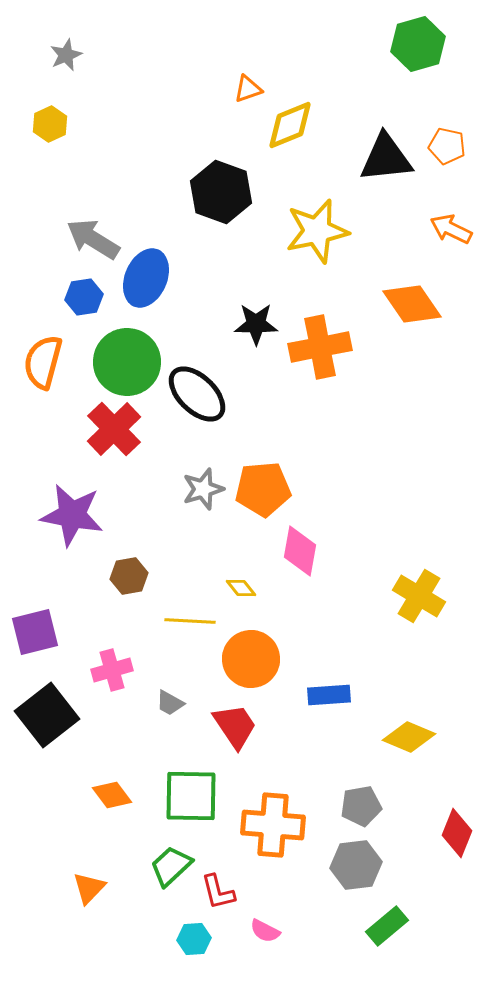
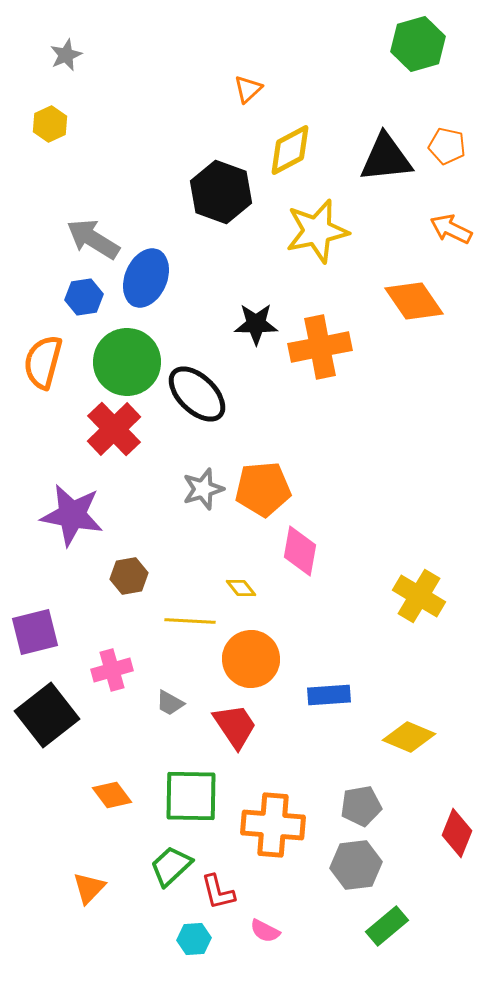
orange triangle at (248, 89): rotated 24 degrees counterclockwise
yellow diamond at (290, 125): moved 25 px down; rotated 6 degrees counterclockwise
orange diamond at (412, 304): moved 2 px right, 3 px up
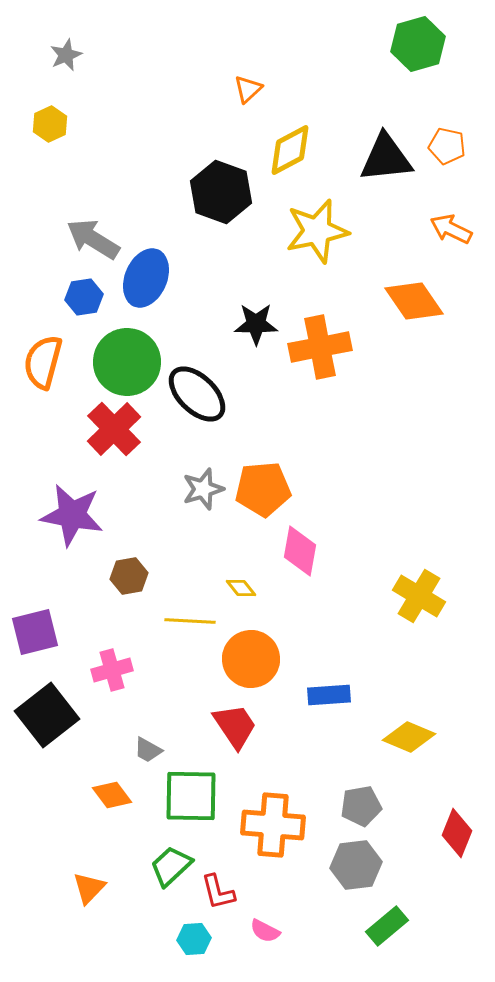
gray trapezoid at (170, 703): moved 22 px left, 47 px down
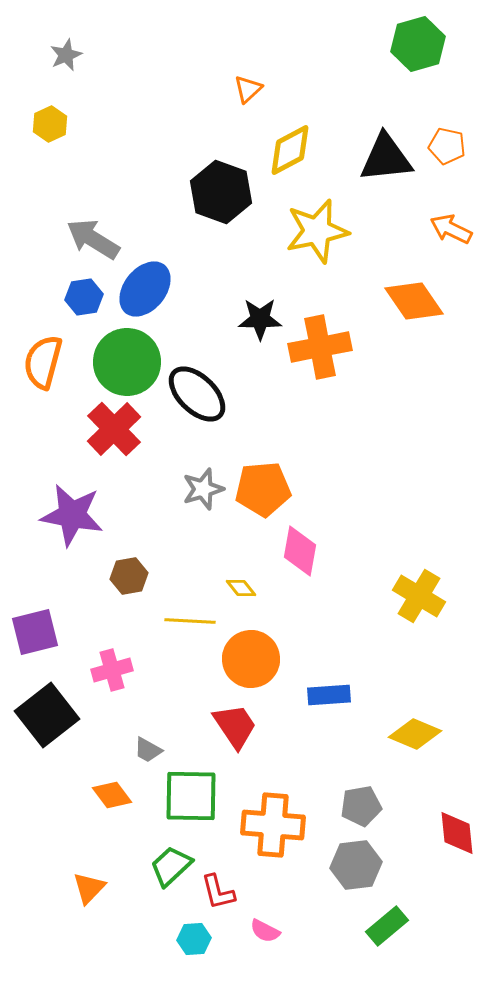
blue ellipse at (146, 278): moved 1 px left, 11 px down; rotated 16 degrees clockwise
black star at (256, 324): moved 4 px right, 5 px up
yellow diamond at (409, 737): moved 6 px right, 3 px up
red diamond at (457, 833): rotated 27 degrees counterclockwise
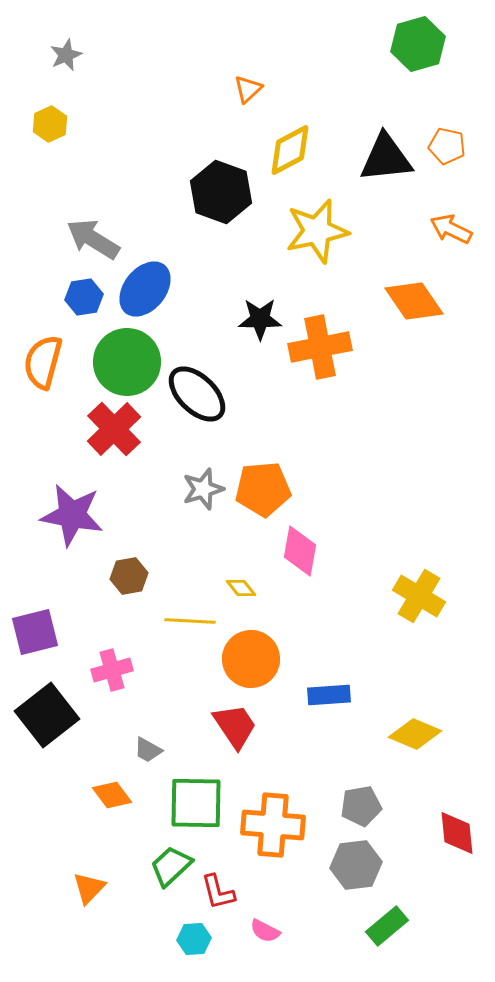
green square at (191, 796): moved 5 px right, 7 px down
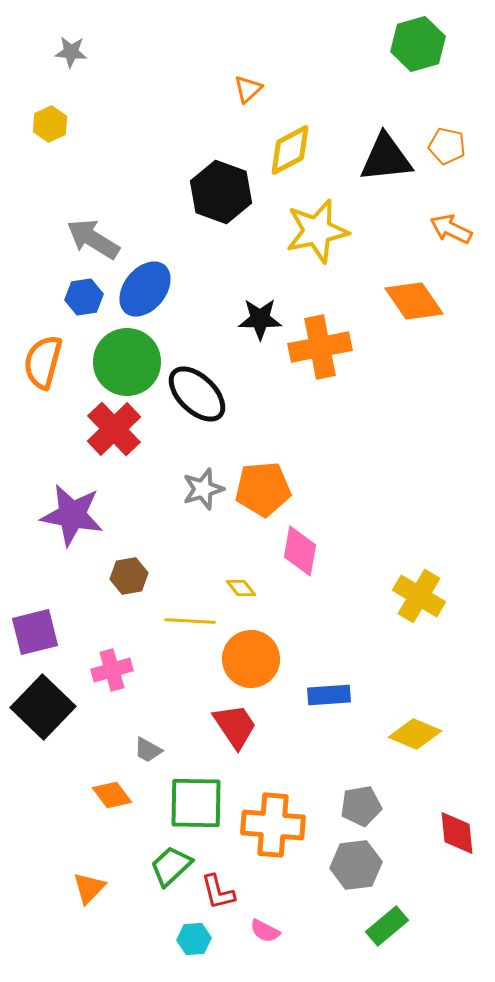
gray star at (66, 55): moved 5 px right, 3 px up; rotated 28 degrees clockwise
black square at (47, 715): moved 4 px left, 8 px up; rotated 8 degrees counterclockwise
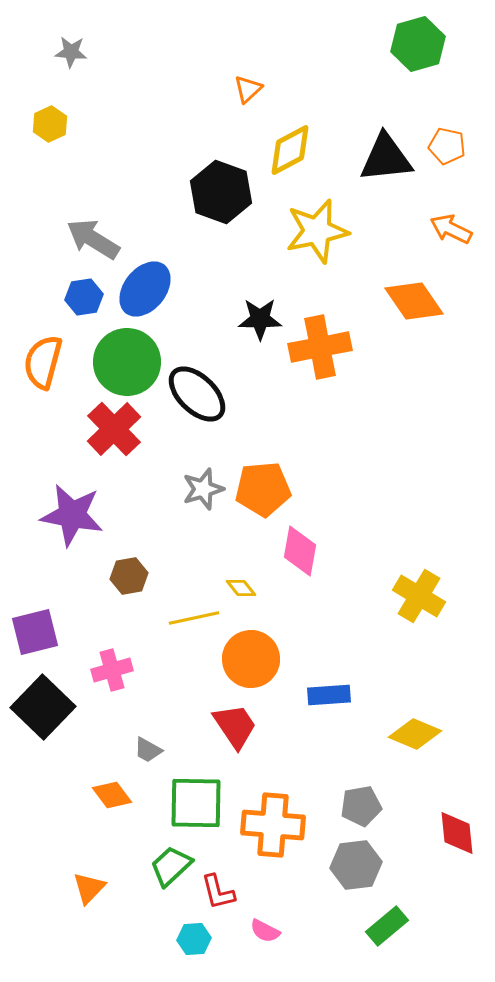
yellow line at (190, 621): moved 4 px right, 3 px up; rotated 15 degrees counterclockwise
